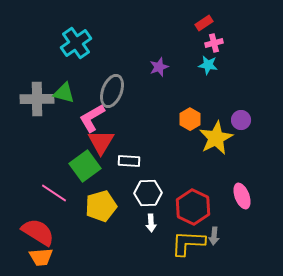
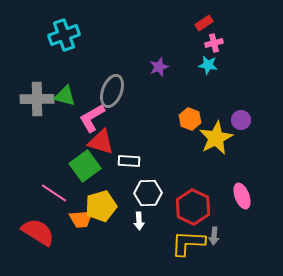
cyan cross: moved 12 px left, 8 px up; rotated 16 degrees clockwise
green triangle: moved 1 px right, 3 px down
orange hexagon: rotated 10 degrees counterclockwise
red triangle: rotated 44 degrees counterclockwise
white arrow: moved 12 px left, 2 px up
orange trapezoid: moved 40 px right, 38 px up
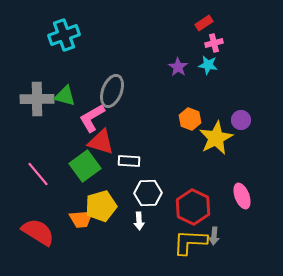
purple star: moved 19 px right; rotated 18 degrees counterclockwise
pink line: moved 16 px left, 19 px up; rotated 16 degrees clockwise
yellow L-shape: moved 2 px right, 1 px up
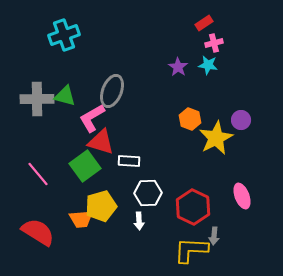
yellow L-shape: moved 1 px right, 8 px down
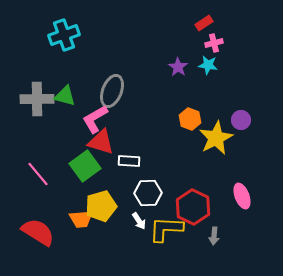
pink L-shape: moved 3 px right, 1 px down
white arrow: rotated 30 degrees counterclockwise
yellow L-shape: moved 25 px left, 21 px up
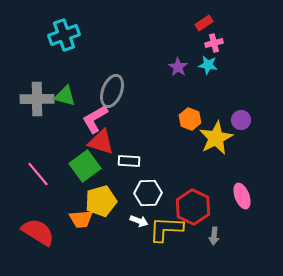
yellow pentagon: moved 5 px up
white arrow: rotated 36 degrees counterclockwise
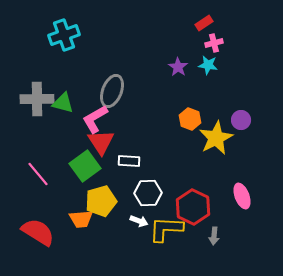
green triangle: moved 2 px left, 7 px down
red triangle: rotated 40 degrees clockwise
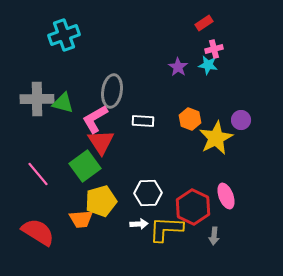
pink cross: moved 6 px down
gray ellipse: rotated 12 degrees counterclockwise
white rectangle: moved 14 px right, 40 px up
pink ellipse: moved 16 px left
white arrow: moved 3 px down; rotated 24 degrees counterclockwise
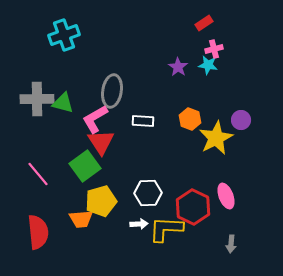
red semicircle: rotated 52 degrees clockwise
gray arrow: moved 17 px right, 8 px down
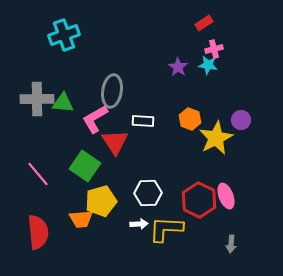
green triangle: rotated 10 degrees counterclockwise
red triangle: moved 14 px right
green square: rotated 20 degrees counterclockwise
red hexagon: moved 6 px right, 7 px up
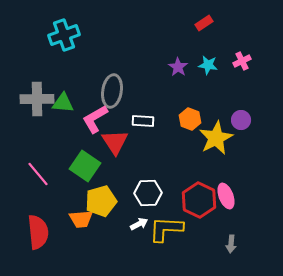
pink cross: moved 28 px right, 12 px down; rotated 12 degrees counterclockwise
white arrow: rotated 24 degrees counterclockwise
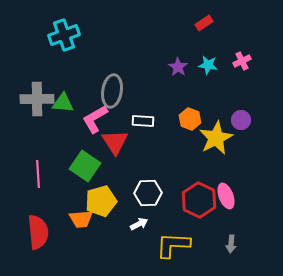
pink line: rotated 36 degrees clockwise
yellow L-shape: moved 7 px right, 16 px down
